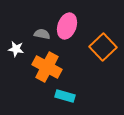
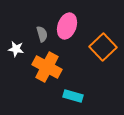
gray semicircle: rotated 63 degrees clockwise
cyan rectangle: moved 8 px right
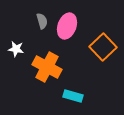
gray semicircle: moved 13 px up
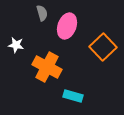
gray semicircle: moved 8 px up
white star: moved 4 px up
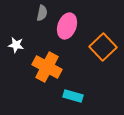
gray semicircle: rotated 28 degrees clockwise
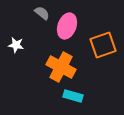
gray semicircle: rotated 63 degrees counterclockwise
orange square: moved 2 px up; rotated 24 degrees clockwise
orange cross: moved 14 px right
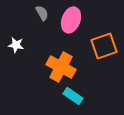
gray semicircle: rotated 21 degrees clockwise
pink ellipse: moved 4 px right, 6 px up
orange square: moved 1 px right, 1 px down
cyan rectangle: rotated 18 degrees clockwise
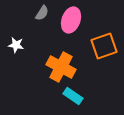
gray semicircle: rotated 63 degrees clockwise
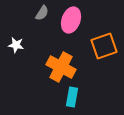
cyan rectangle: moved 1 px left, 1 px down; rotated 66 degrees clockwise
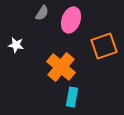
orange cross: rotated 12 degrees clockwise
